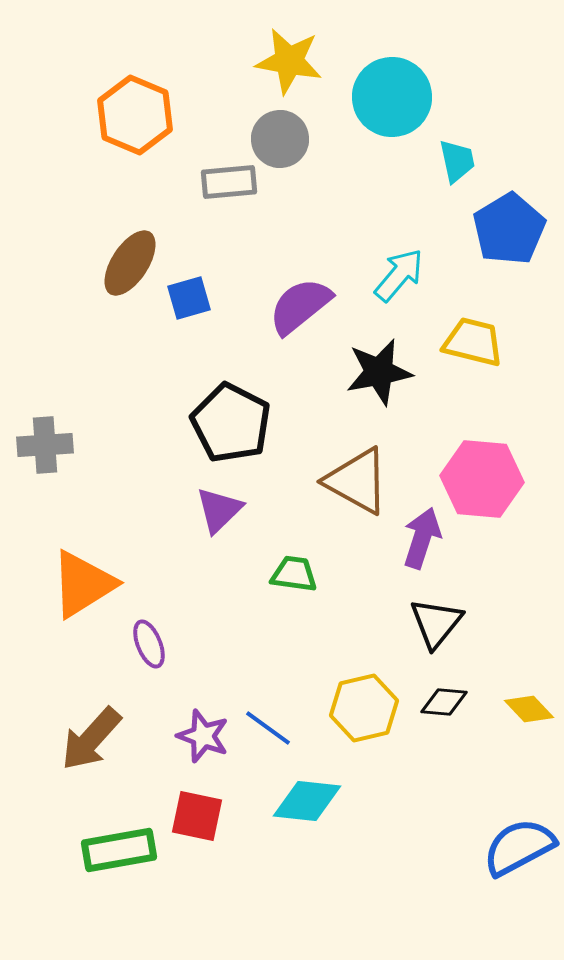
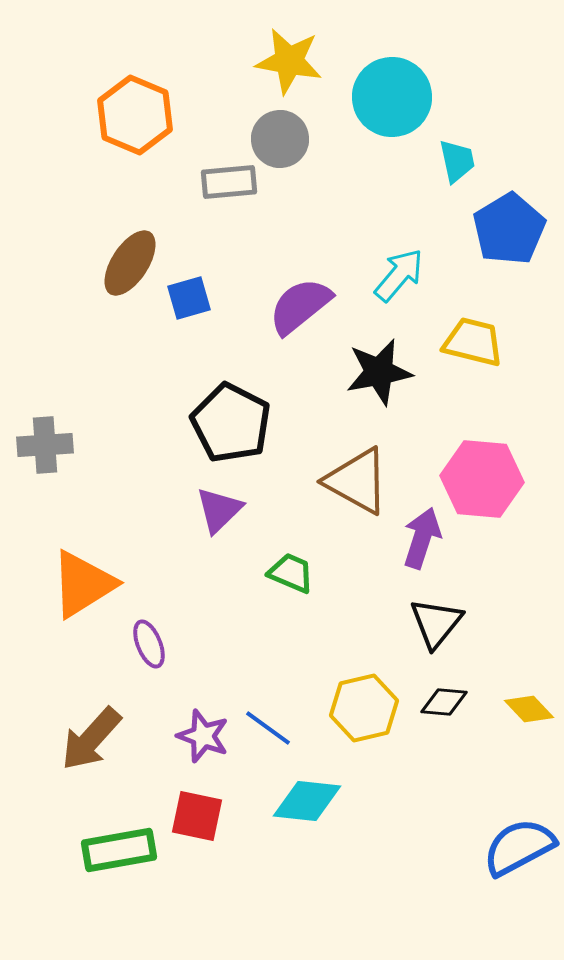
green trapezoid: moved 3 px left, 1 px up; rotated 15 degrees clockwise
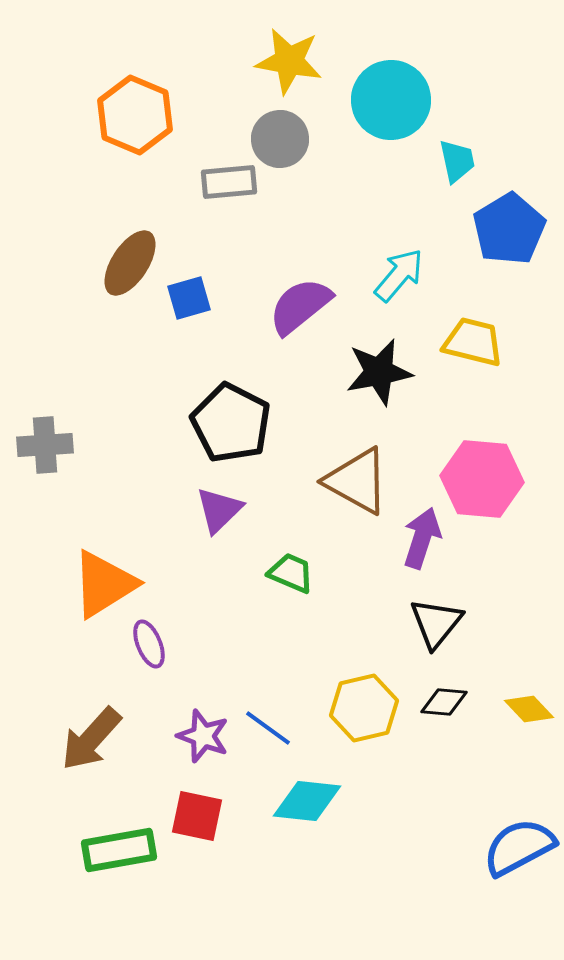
cyan circle: moved 1 px left, 3 px down
orange triangle: moved 21 px right
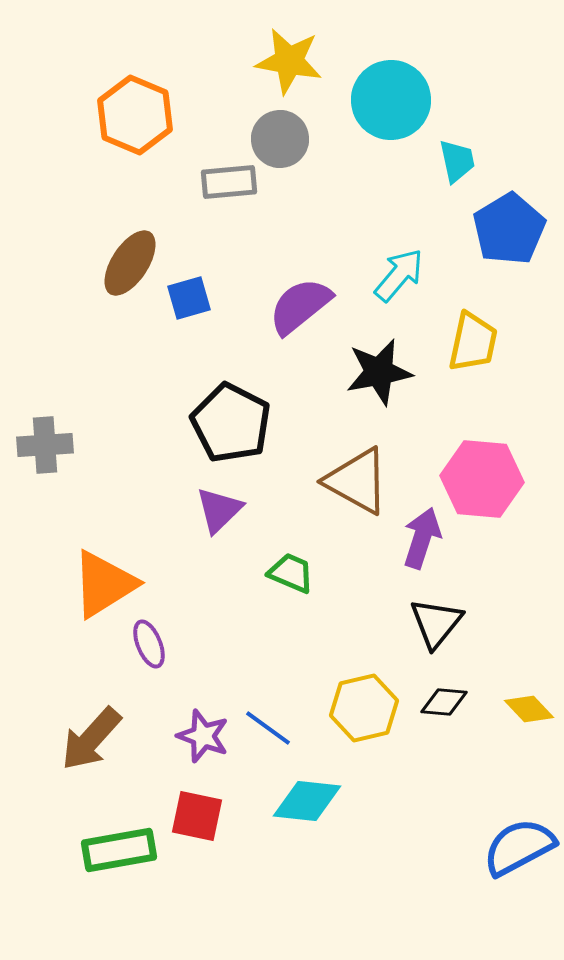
yellow trapezoid: rotated 88 degrees clockwise
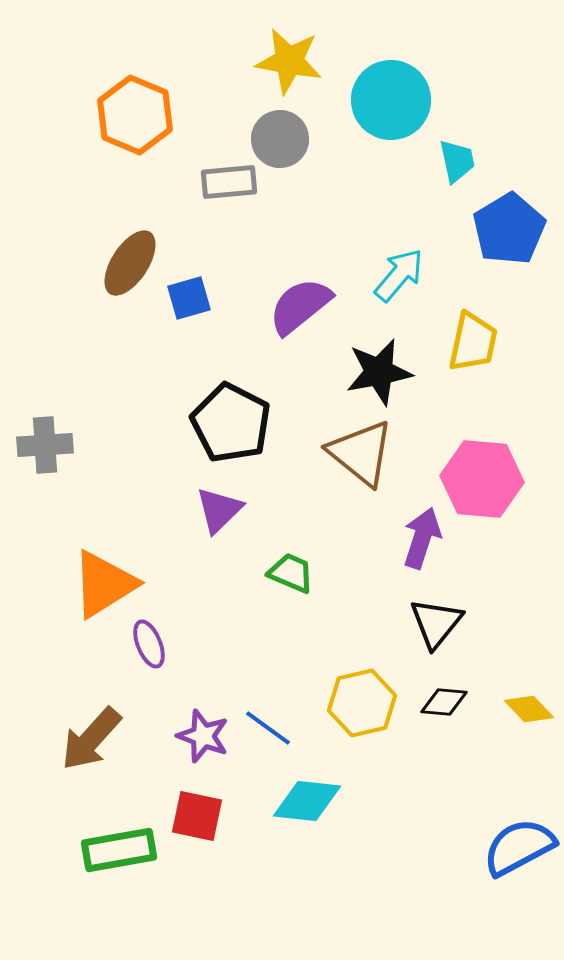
brown triangle: moved 4 px right, 28 px up; rotated 10 degrees clockwise
yellow hexagon: moved 2 px left, 5 px up
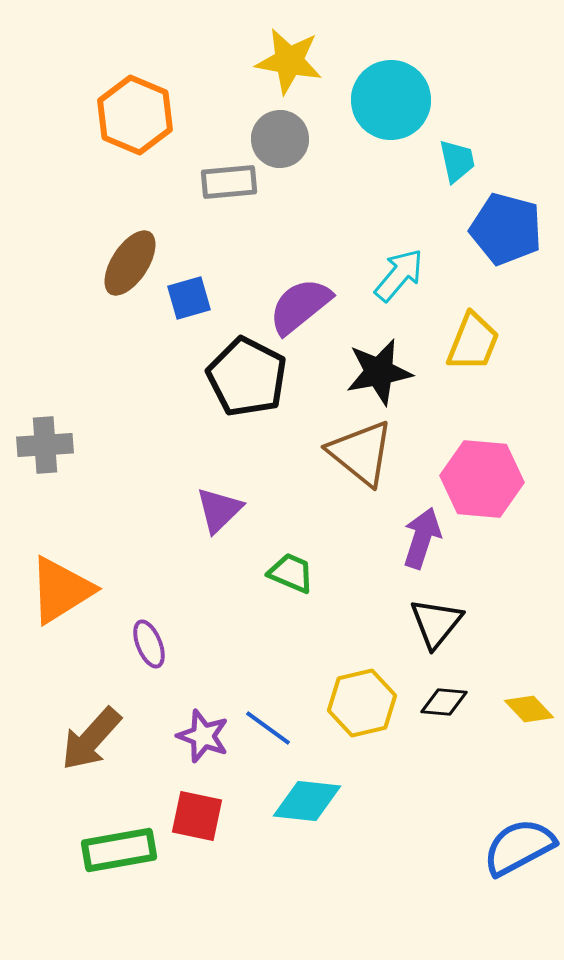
blue pentagon: moved 3 px left; rotated 26 degrees counterclockwise
yellow trapezoid: rotated 10 degrees clockwise
black pentagon: moved 16 px right, 46 px up
orange triangle: moved 43 px left, 6 px down
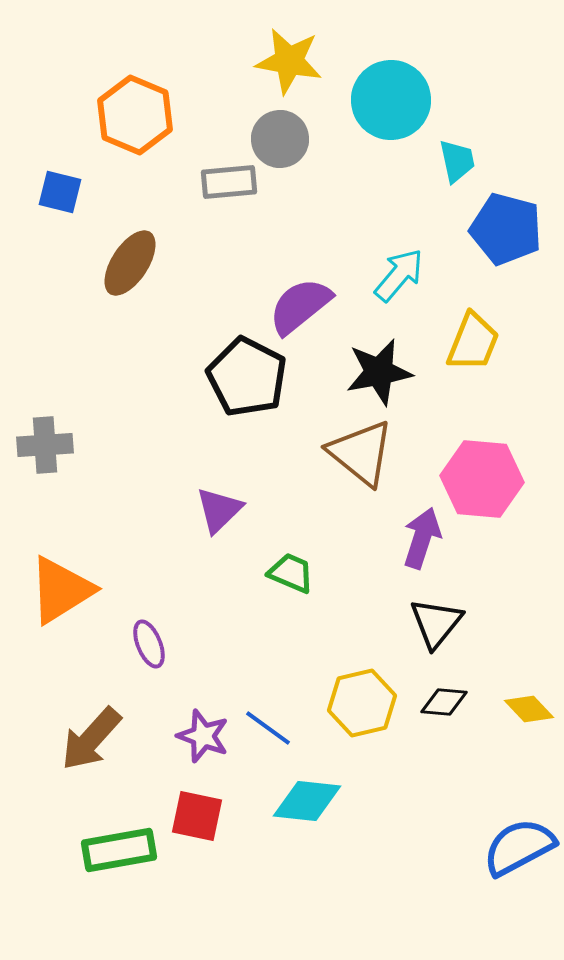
blue square: moved 129 px left, 106 px up; rotated 30 degrees clockwise
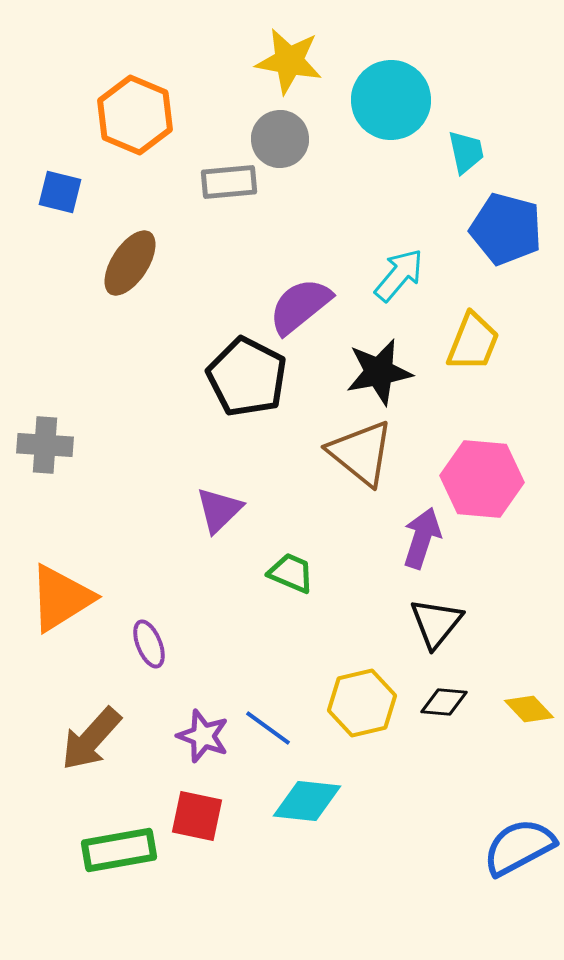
cyan trapezoid: moved 9 px right, 9 px up
gray cross: rotated 8 degrees clockwise
orange triangle: moved 8 px down
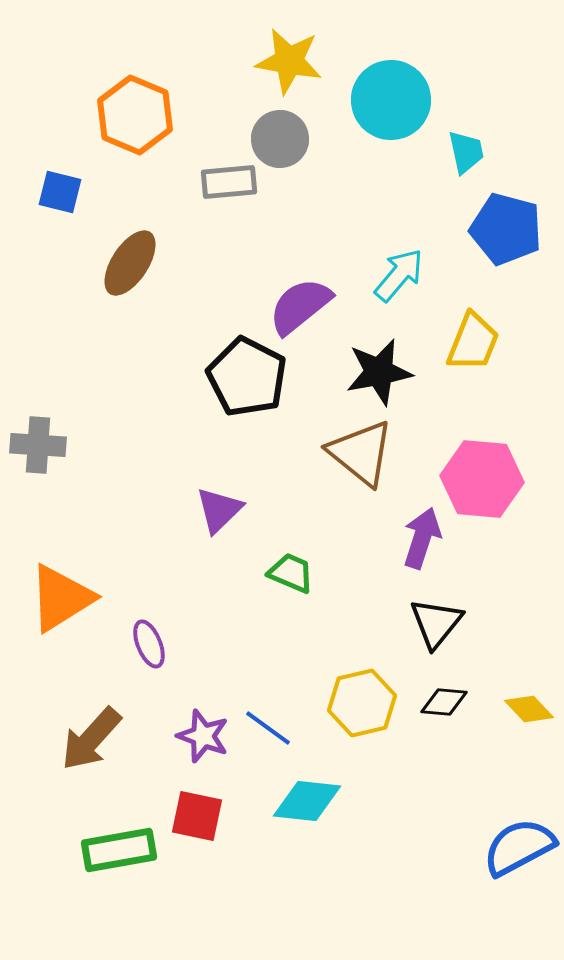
gray cross: moved 7 px left
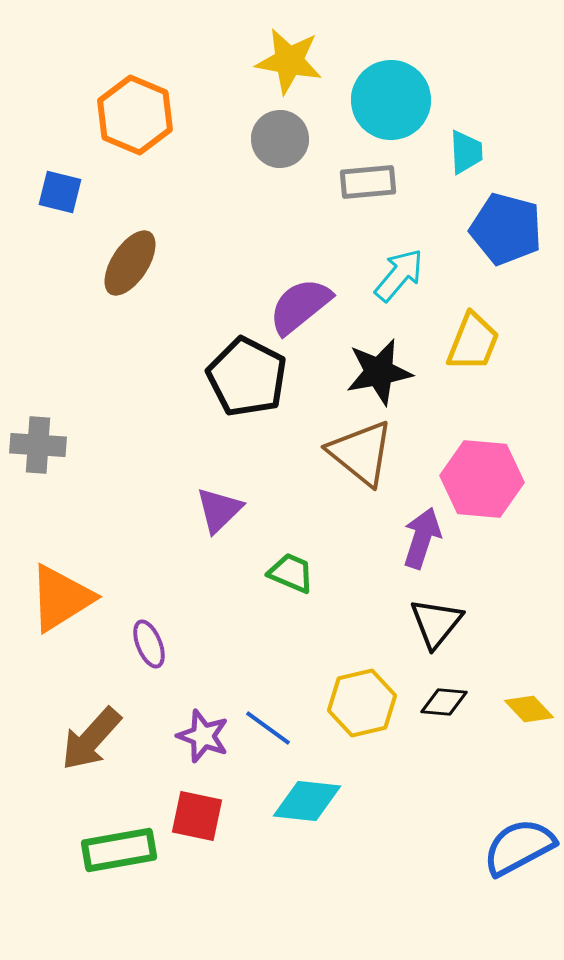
cyan trapezoid: rotated 9 degrees clockwise
gray rectangle: moved 139 px right
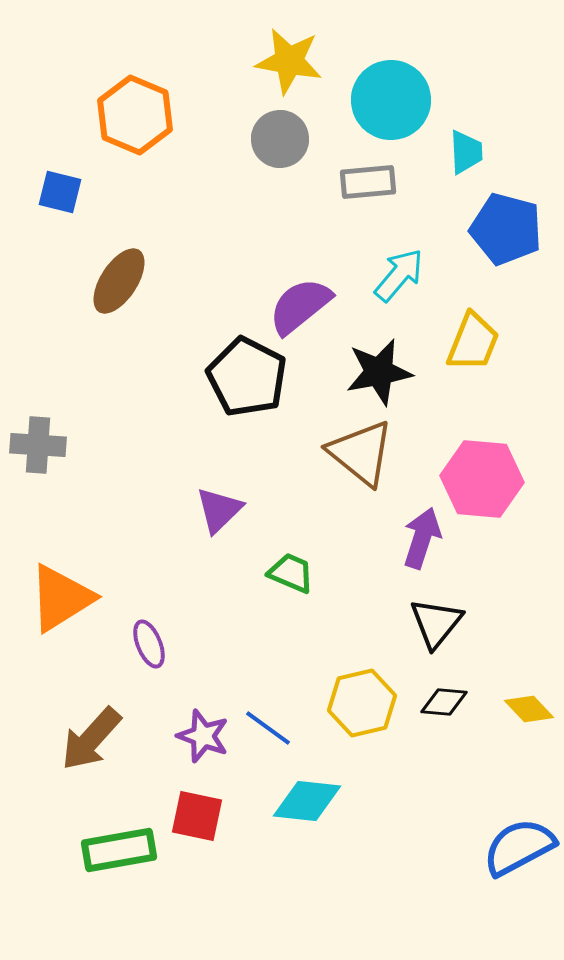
brown ellipse: moved 11 px left, 18 px down
